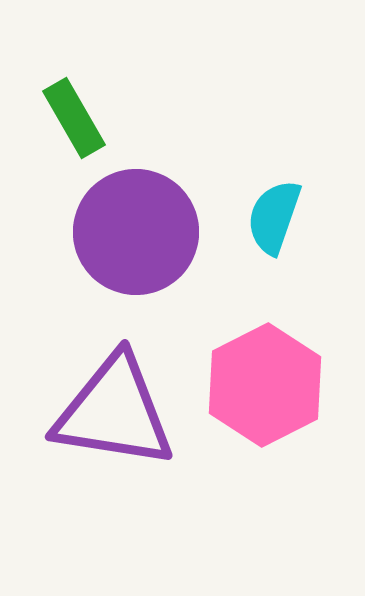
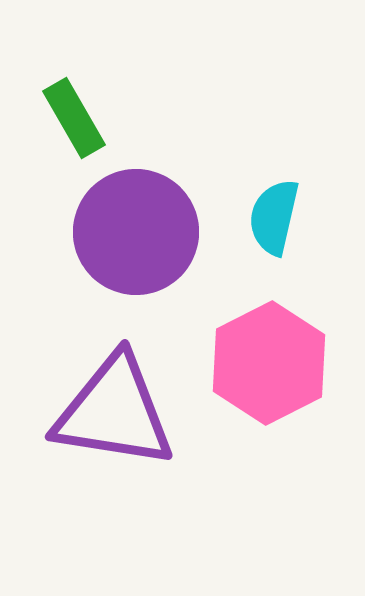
cyan semicircle: rotated 6 degrees counterclockwise
pink hexagon: moved 4 px right, 22 px up
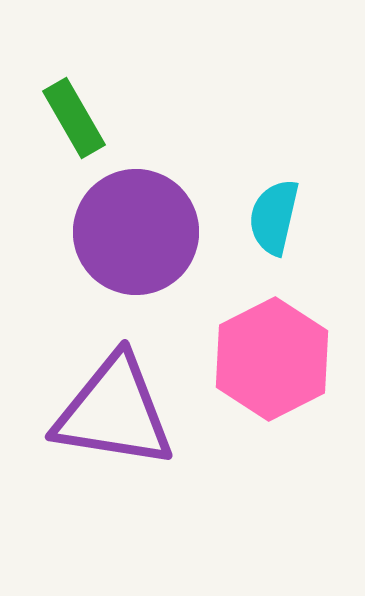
pink hexagon: moved 3 px right, 4 px up
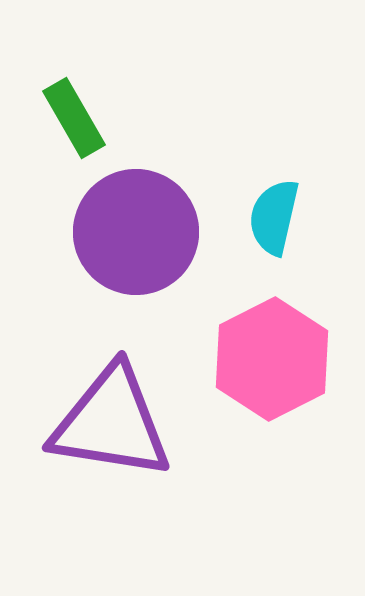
purple triangle: moved 3 px left, 11 px down
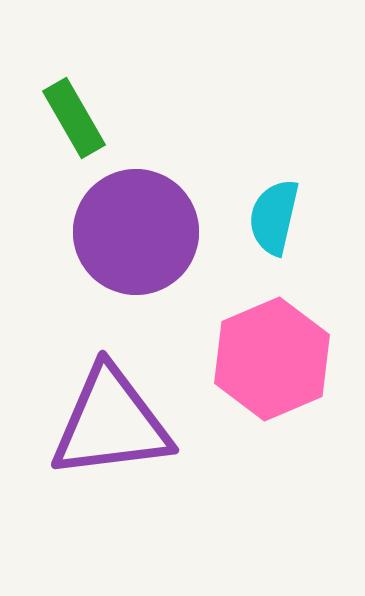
pink hexagon: rotated 4 degrees clockwise
purple triangle: rotated 16 degrees counterclockwise
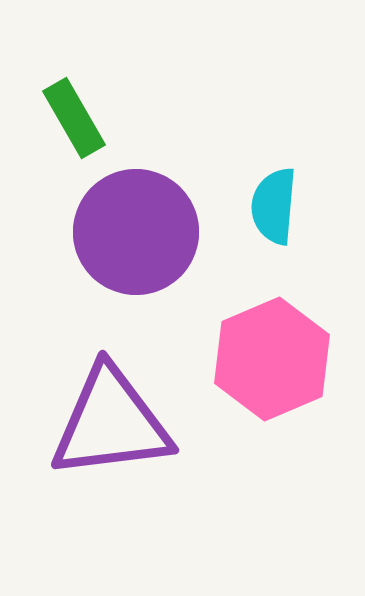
cyan semicircle: moved 11 px up; rotated 8 degrees counterclockwise
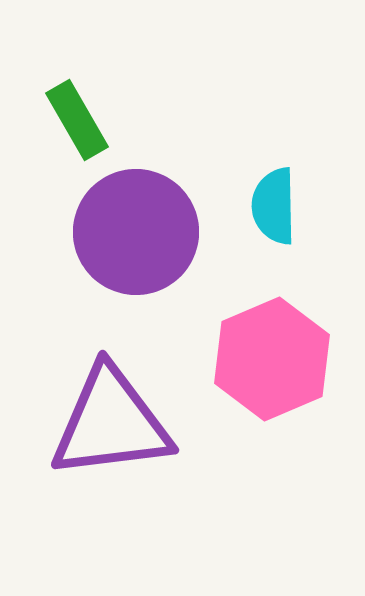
green rectangle: moved 3 px right, 2 px down
cyan semicircle: rotated 6 degrees counterclockwise
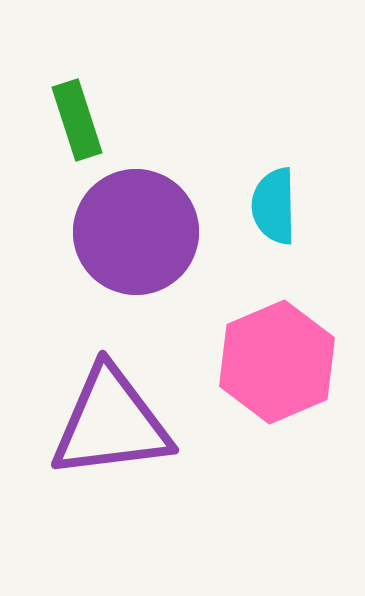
green rectangle: rotated 12 degrees clockwise
pink hexagon: moved 5 px right, 3 px down
